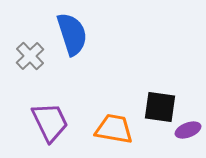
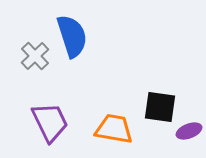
blue semicircle: moved 2 px down
gray cross: moved 5 px right
purple ellipse: moved 1 px right, 1 px down
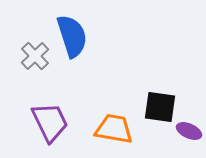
purple ellipse: rotated 45 degrees clockwise
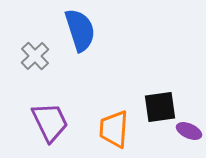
blue semicircle: moved 8 px right, 6 px up
black square: rotated 16 degrees counterclockwise
orange trapezoid: rotated 96 degrees counterclockwise
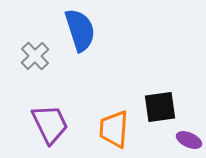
purple trapezoid: moved 2 px down
purple ellipse: moved 9 px down
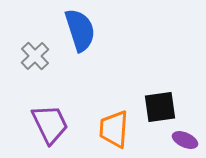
purple ellipse: moved 4 px left
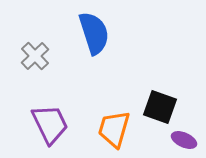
blue semicircle: moved 14 px right, 3 px down
black square: rotated 28 degrees clockwise
orange trapezoid: rotated 12 degrees clockwise
purple ellipse: moved 1 px left
